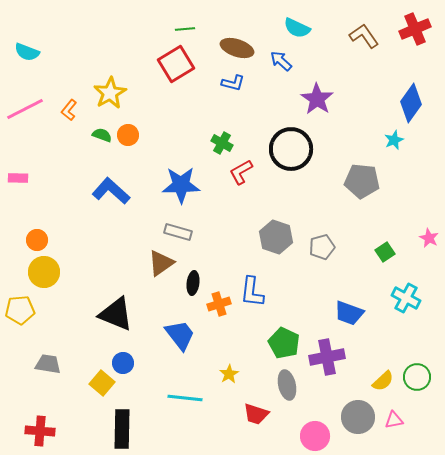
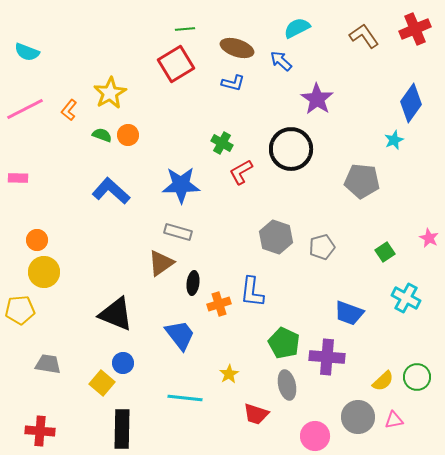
cyan semicircle at (297, 28): rotated 128 degrees clockwise
purple cross at (327, 357): rotated 16 degrees clockwise
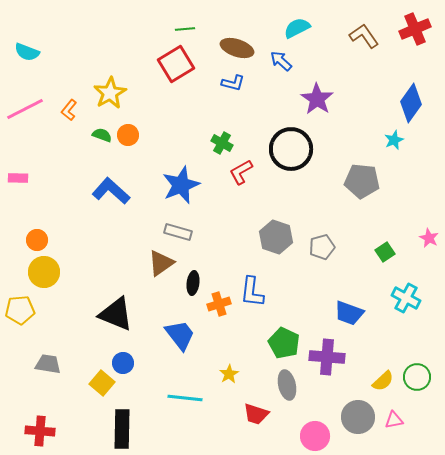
blue star at (181, 185): rotated 21 degrees counterclockwise
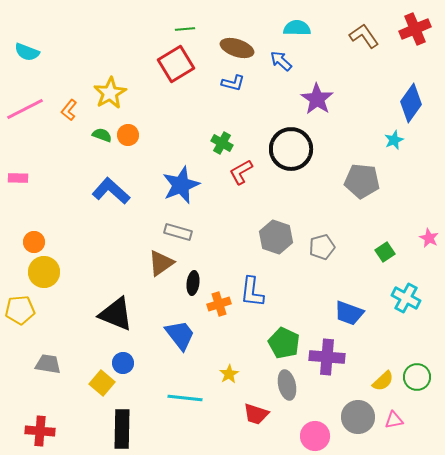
cyan semicircle at (297, 28): rotated 28 degrees clockwise
orange circle at (37, 240): moved 3 px left, 2 px down
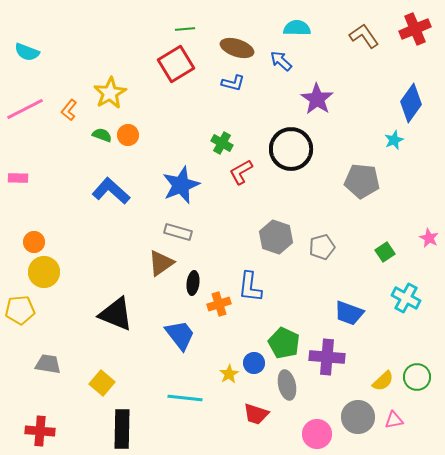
blue L-shape at (252, 292): moved 2 px left, 5 px up
blue circle at (123, 363): moved 131 px right
pink circle at (315, 436): moved 2 px right, 2 px up
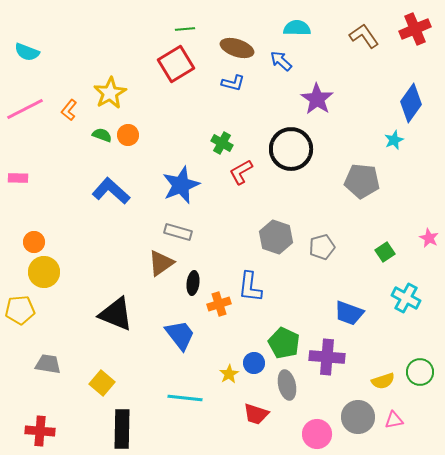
green circle at (417, 377): moved 3 px right, 5 px up
yellow semicircle at (383, 381): rotated 25 degrees clockwise
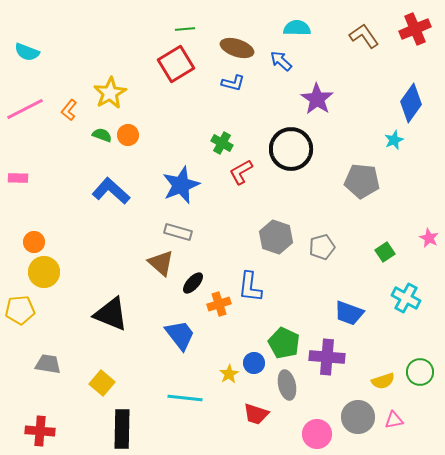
brown triangle at (161, 263): rotated 44 degrees counterclockwise
black ellipse at (193, 283): rotated 35 degrees clockwise
black triangle at (116, 314): moved 5 px left
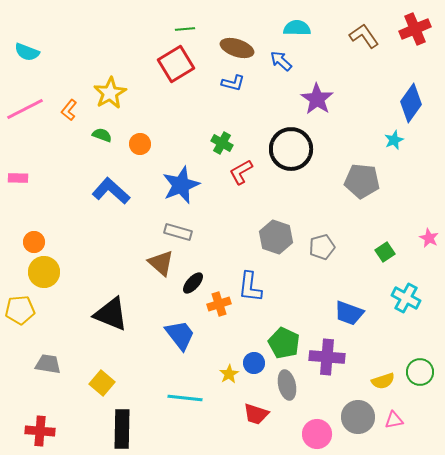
orange circle at (128, 135): moved 12 px right, 9 px down
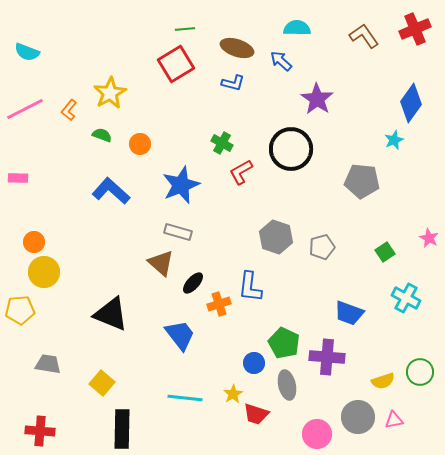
yellow star at (229, 374): moved 4 px right, 20 px down
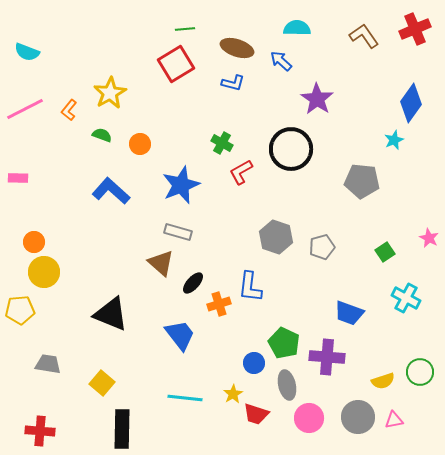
pink circle at (317, 434): moved 8 px left, 16 px up
